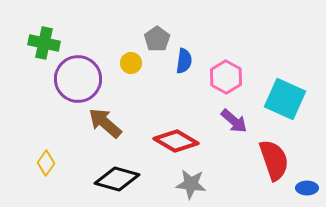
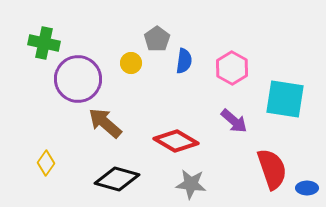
pink hexagon: moved 6 px right, 9 px up
cyan square: rotated 15 degrees counterclockwise
red semicircle: moved 2 px left, 9 px down
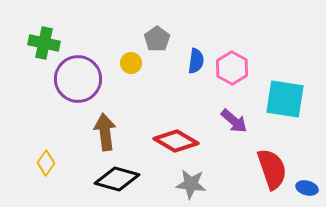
blue semicircle: moved 12 px right
brown arrow: moved 9 px down; rotated 42 degrees clockwise
blue ellipse: rotated 15 degrees clockwise
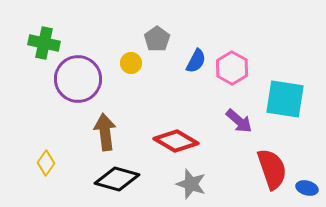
blue semicircle: rotated 20 degrees clockwise
purple arrow: moved 5 px right
gray star: rotated 12 degrees clockwise
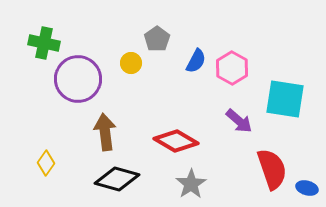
gray star: rotated 20 degrees clockwise
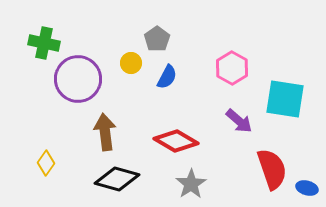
blue semicircle: moved 29 px left, 16 px down
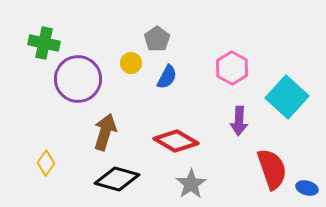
cyan square: moved 2 px right, 2 px up; rotated 33 degrees clockwise
purple arrow: rotated 52 degrees clockwise
brown arrow: rotated 24 degrees clockwise
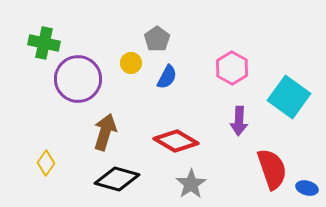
cyan square: moved 2 px right; rotated 6 degrees counterclockwise
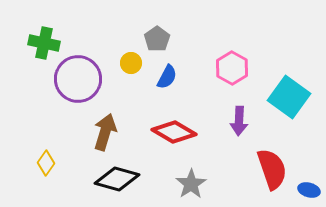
red diamond: moved 2 px left, 9 px up
blue ellipse: moved 2 px right, 2 px down
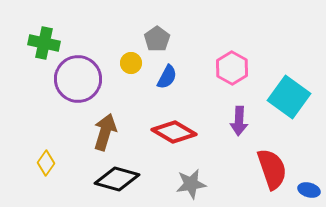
gray star: rotated 24 degrees clockwise
